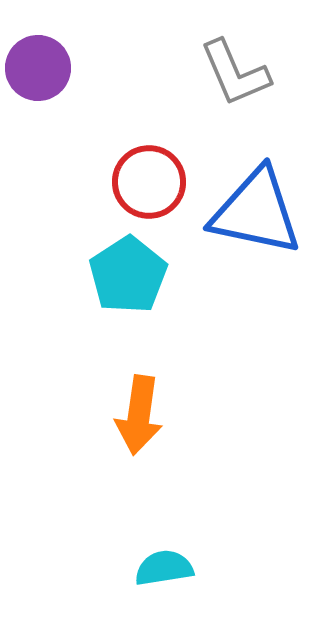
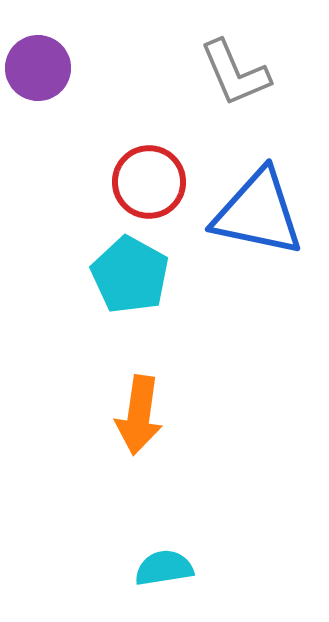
blue triangle: moved 2 px right, 1 px down
cyan pentagon: moved 2 px right; rotated 10 degrees counterclockwise
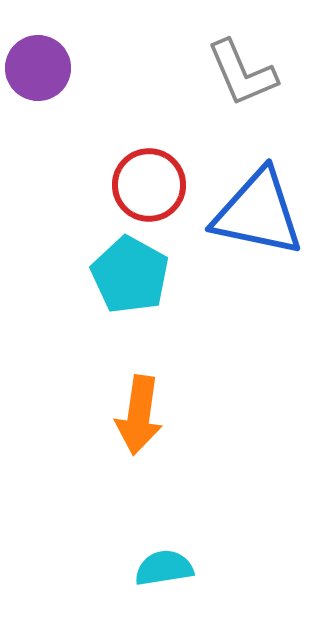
gray L-shape: moved 7 px right
red circle: moved 3 px down
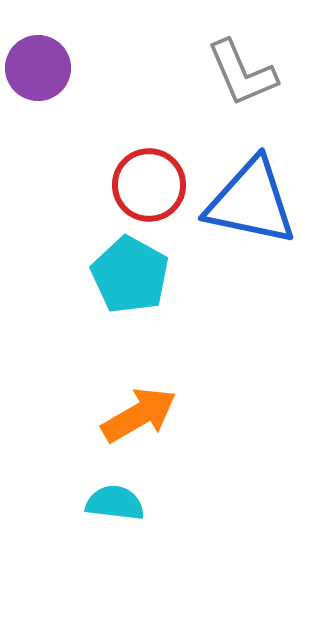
blue triangle: moved 7 px left, 11 px up
orange arrow: rotated 128 degrees counterclockwise
cyan semicircle: moved 49 px left, 65 px up; rotated 16 degrees clockwise
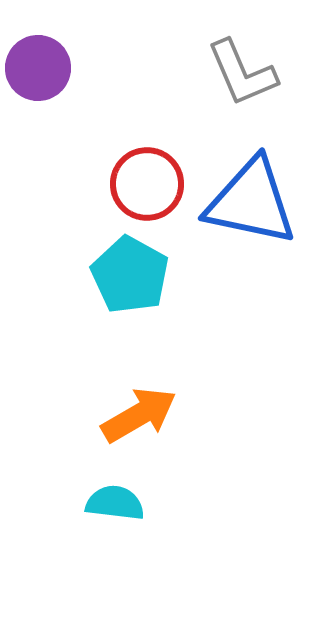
red circle: moved 2 px left, 1 px up
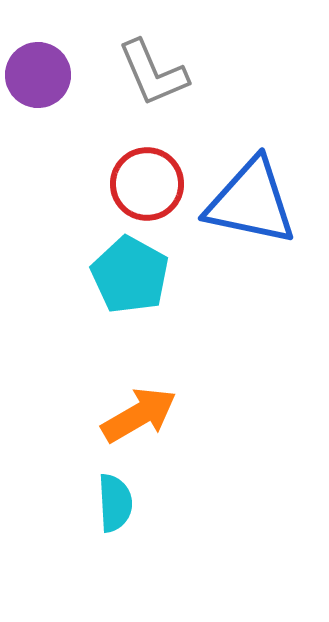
purple circle: moved 7 px down
gray L-shape: moved 89 px left
cyan semicircle: rotated 80 degrees clockwise
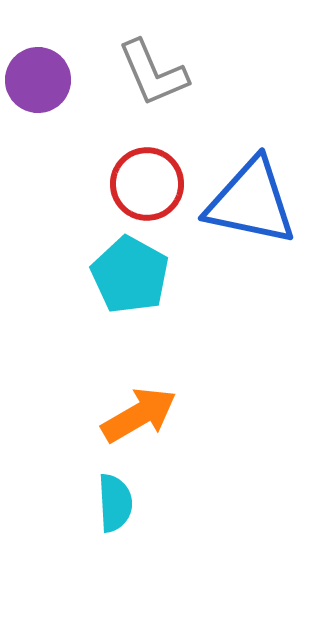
purple circle: moved 5 px down
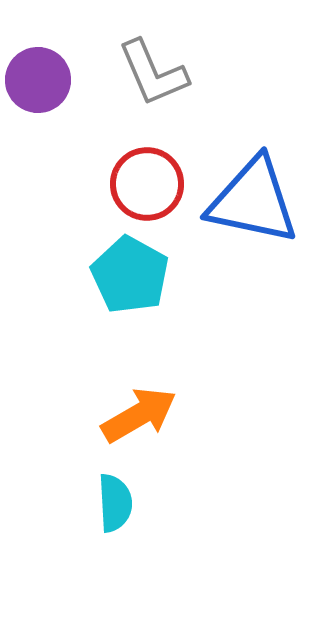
blue triangle: moved 2 px right, 1 px up
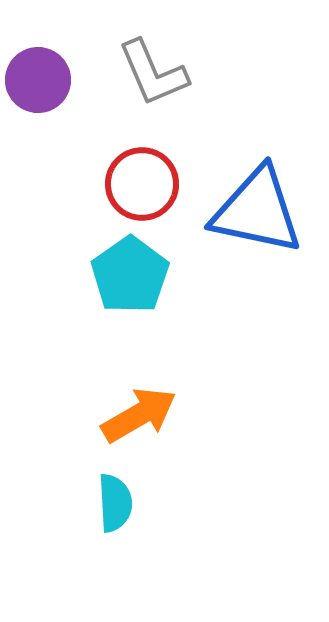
red circle: moved 5 px left
blue triangle: moved 4 px right, 10 px down
cyan pentagon: rotated 8 degrees clockwise
